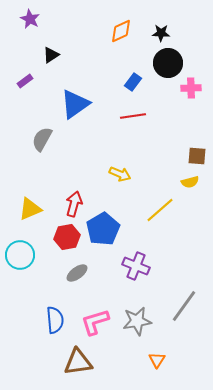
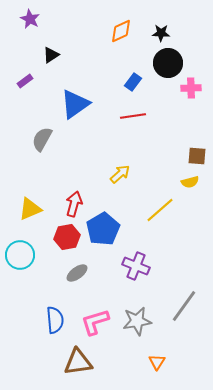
yellow arrow: rotated 65 degrees counterclockwise
orange triangle: moved 2 px down
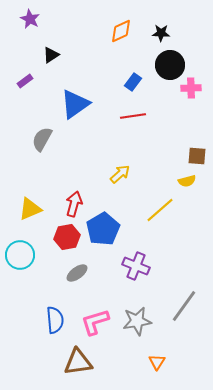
black circle: moved 2 px right, 2 px down
yellow semicircle: moved 3 px left, 1 px up
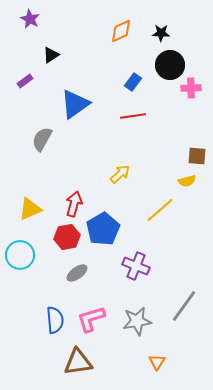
pink L-shape: moved 4 px left, 3 px up
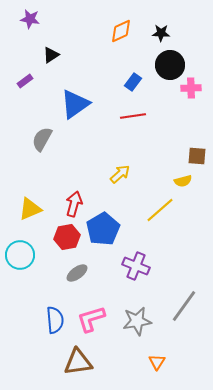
purple star: rotated 18 degrees counterclockwise
yellow semicircle: moved 4 px left
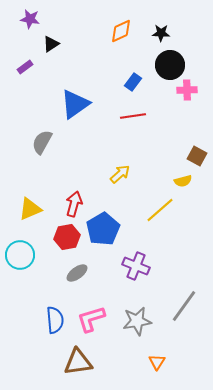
black triangle: moved 11 px up
purple rectangle: moved 14 px up
pink cross: moved 4 px left, 2 px down
gray semicircle: moved 3 px down
brown square: rotated 24 degrees clockwise
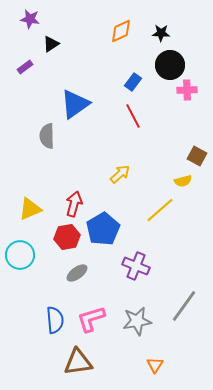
red line: rotated 70 degrees clockwise
gray semicircle: moved 5 px right, 6 px up; rotated 30 degrees counterclockwise
orange triangle: moved 2 px left, 3 px down
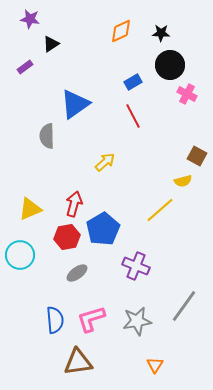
blue rectangle: rotated 24 degrees clockwise
pink cross: moved 4 px down; rotated 30 degrees clockwise
yellow arrow: moved 15 px left, 12 px up
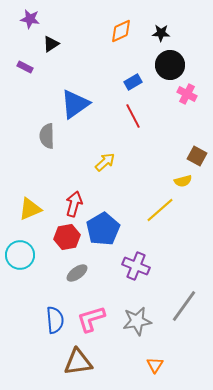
purple rectangle: rotated 63 degrees clockwise
